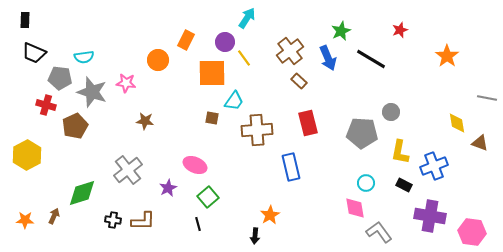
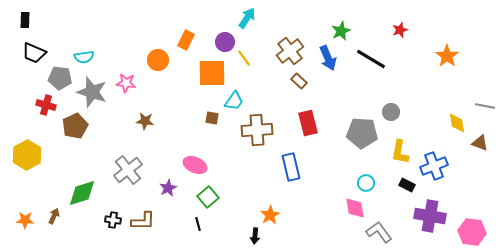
gray line at (487, 98): moved 2 px left, 8 px down
black rectangle at (404, 185): moved 3 px right
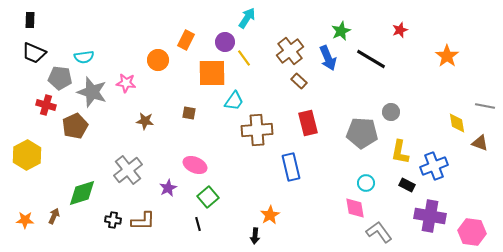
black rectangle at (25, 20): moved 5 px right
brown square at (212, 118): moved 23 px left, 5 px up
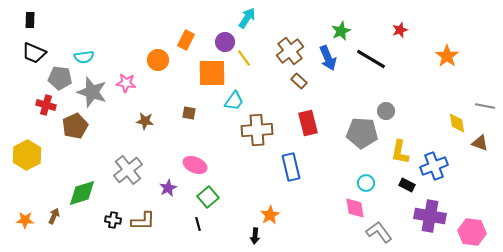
gray circle at (391, 112): moved 5 px left, 1 px up
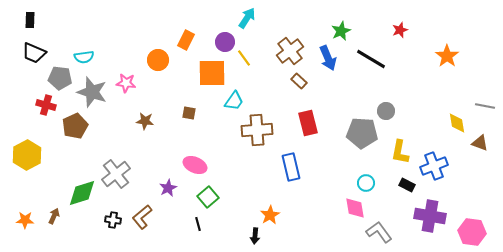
gray cross at (128, 170): moved 12 px left, 4 px down
brown L-shape at (143, 221): moved 1 px left, 4 px up; rotated 140 degrees clockwise
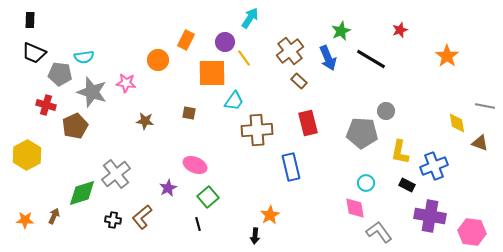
cyan arrow at (247, 18): moved 3 px right
gray pentagon at (60, 78): moved 4 px up
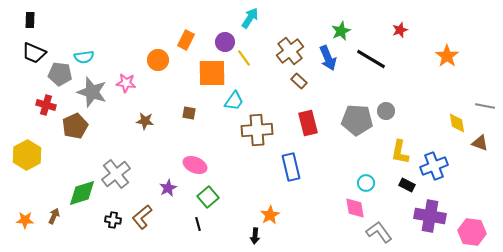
gray pentagon at (362, 133): moved 5 px left, 13 px up
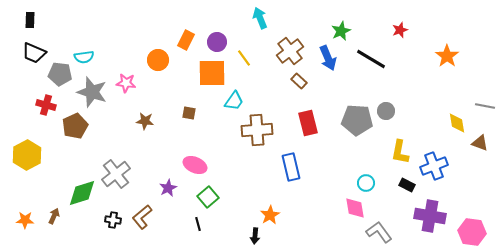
cyan arrow at (250, 18): moved 10 px right; rotated 55 degrees counterclockwise
purple circle at (225, 42): moved 8 px left
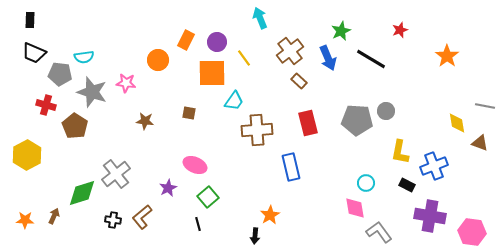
brown pentagon at (75, 126): rotated 15 degrees counterclockwise
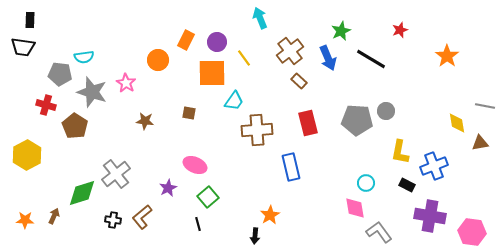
black trapezoid at (34, 53): moved 11 px left, 6 px up; rotated 15 degrees counterclockwise
pink star at (126, 83): rotated 24 degrees clockwise
brown triangle at (480, 143): rotated 30 degrees counterclockwise
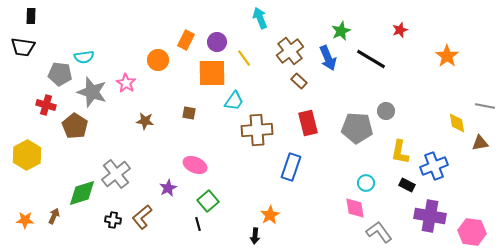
black rectangle at (30, 20): moved 1 px right, 4 px up
gray pentagon at (357, 120): moved 8 px down
blue rectangle at (291, 167): rotated 32 degrees clockwise
green square at (208, 197): moved 4 px down
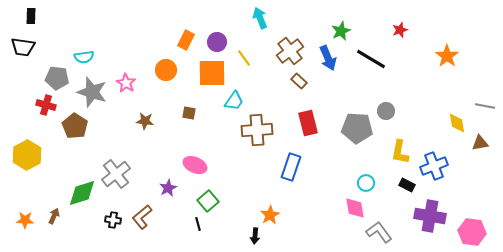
orange circle at (158, 60): moved 8 px right, 10 px down
gray pentagon at (60, 74): moved 3 px left, 4 px down
